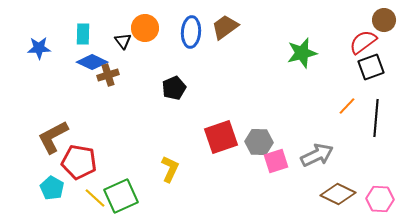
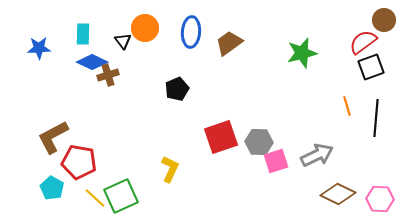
brown trapezoid: moved 4 px right, 16 px down
black pentagon: moved 3 px right, 1 px down
orange line: rotated 60 degrees counterclockwise
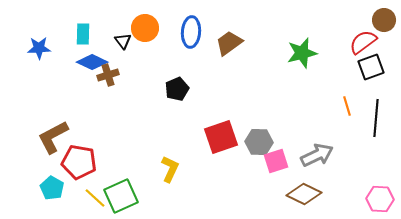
brown diamond: moved 34 px left
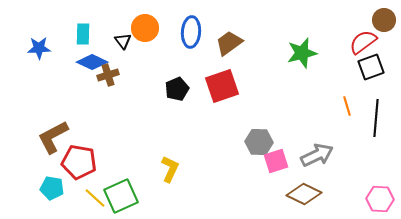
red square: moved 1 px right, 51 px up
cyan pentagon: rotated 20 degrees counterclockwise
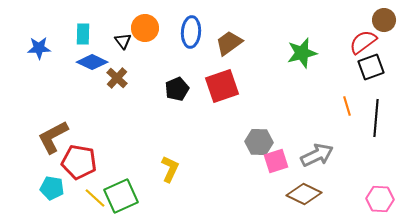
brown cross: moved 9 px right, 3 px down; rotated 30 degrees counterclockwise
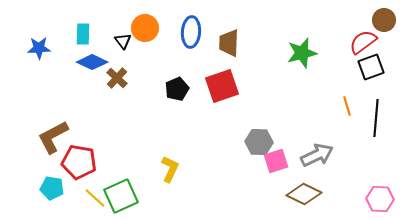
brown trapezoid: rotated 52 degrees counterclockwise
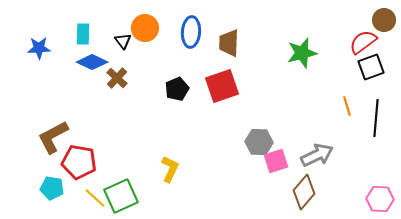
brown diamond: moved 2 px up; rotated 76 degrees counterclockwise
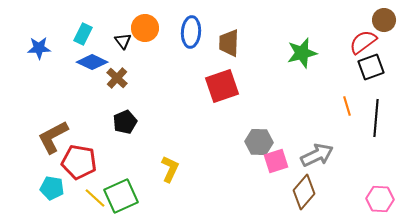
cyan rectangle: rotated 25 degrees clockwise
black pentagon: moved 52 px left, 33 px down
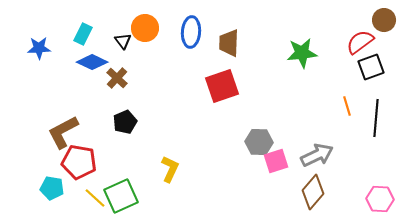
red semicircle: moved 3 px left
green star: rotated 8 degrees clockwise
brown L-shape: moved 10 px right, 5 px up
brown diamond: moved 9 px right
